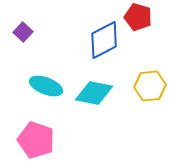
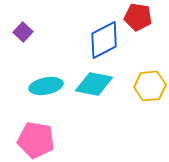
red pentagon: rotated 8 degrees counterclockwise
cyan ellipse: rotated 32 degrees counterclockwise
cyan diamond: moved 9 px up
pink pentagon: rotated 9 degrees counterclockwise
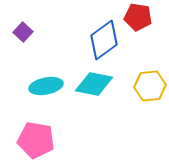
blue diamond: rotated 9 degrees counterclockwise
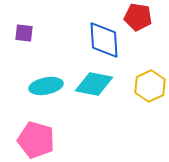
purple square: moved 1 px right, 1 px down; rotated 36 degrees counterclockwise
blue diamond: rotated 57 degrees counterclockwise
yellow hexagon: rotated 20 degrees counterclockwise
pink pentagon: rotated 6 degrees clockwise
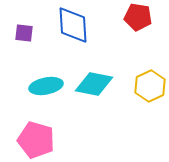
blue diamond: moved 31 px left, 15 px up
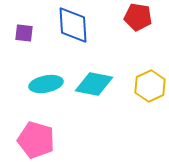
cyan ellipse: moved 2 px up
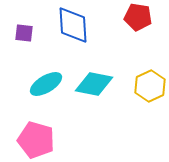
cyan ellipse: rotated 20 degrees counterclockwise
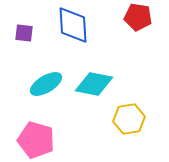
yellow hexagon: moved 21 px left, 33 px down; rotated 16 degrees clockwise
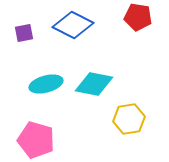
blue diamond: rotated 60 degrees counterclockwise
purple square: rotated 18 degrees counterclockwise
cyan ellipse: rotated 16 degrees clockwise
